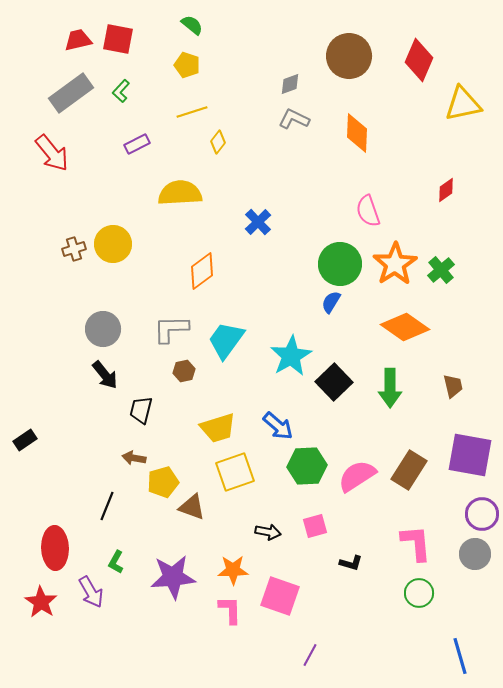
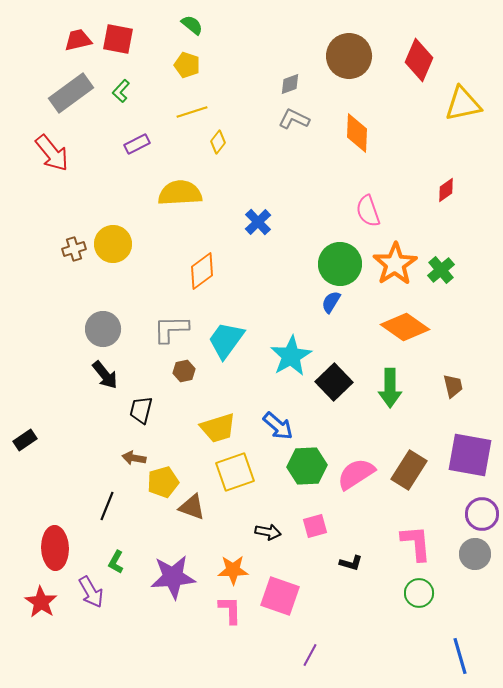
pink semicircle at (357, 476): moved 1 px left, 2 px up
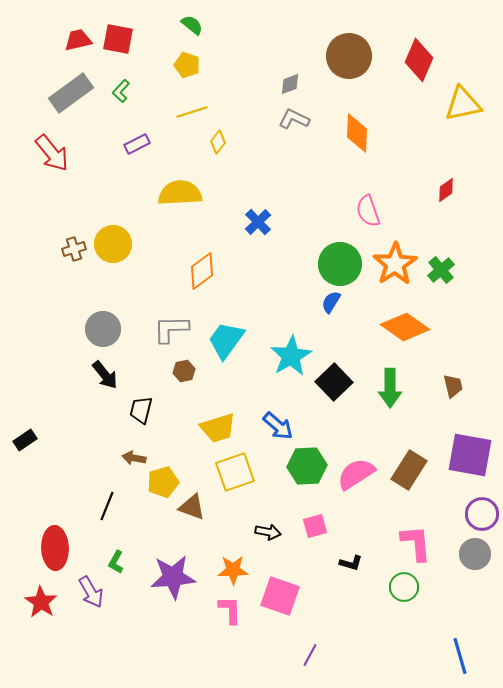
green circle at (419, 593): moved 15 px left, 6 px up
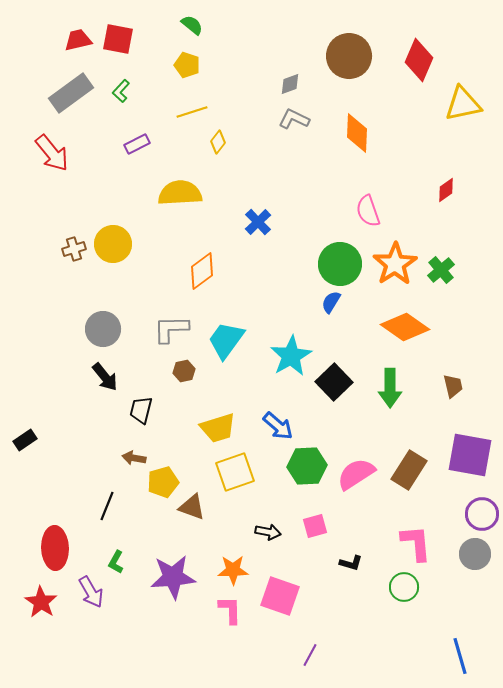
black arrow at (105, 375): moved 2 px down
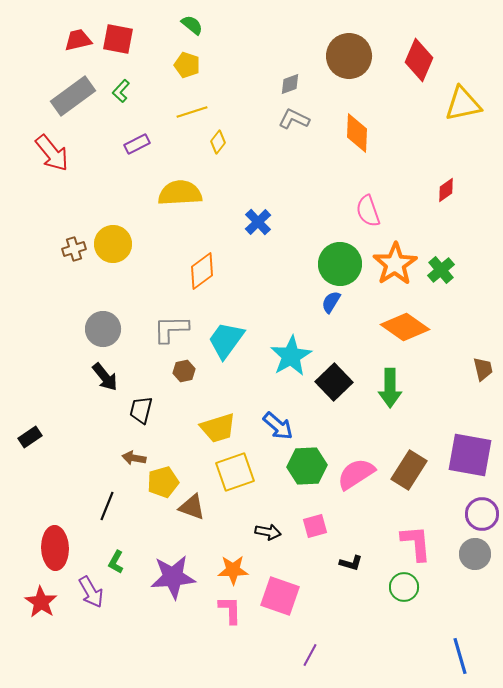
gray rectangle at (71, 93): moved 2 px right, 3 px down
brown trapezoid at (453, 386): moved 30 px right, 17 px up
black rectangle at (25, 440): moved 5 px right, 3 px up
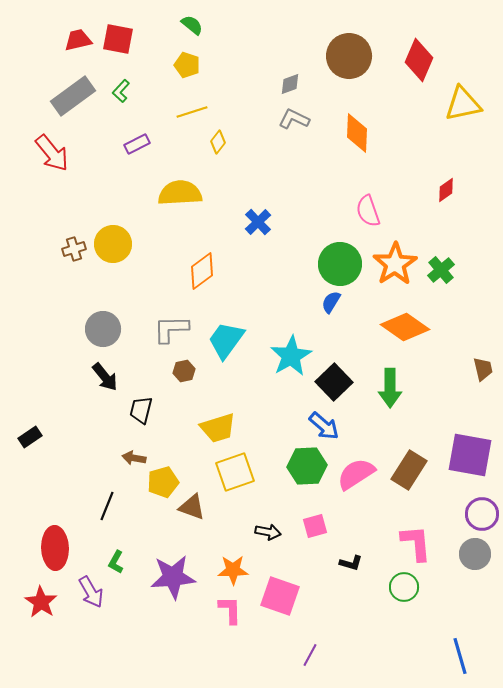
blue arrow at (278, 426): moved 46 px right
